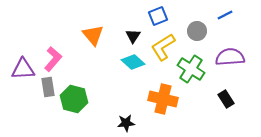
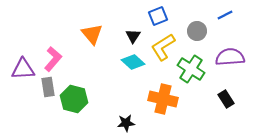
orange triangle: moved 1 px left, 1 px up
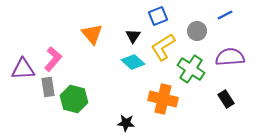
black star: rotated 12 degrees clockwise
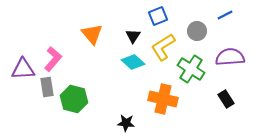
gray rectangle: moved 1 px left
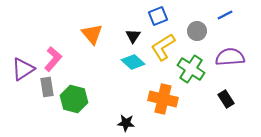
purple triangle: rotated 30 degrees counterclockwise
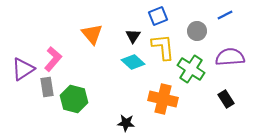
yellow L-shape: rotated 116 degrees clockwise
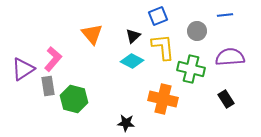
blue line: rotated 21 degrees clockwise
black triangle: rotated 14 degrees clockwise
cyan diamond: moved 1 px left, 1 px up; rotated 15 degrees counterclockwise
green cross: rotated 20 degrees counterclockwise
gray rectangle: moved 1 px right, 1 px up
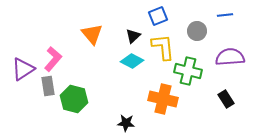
green cross: moved 3 px left, 2 px down
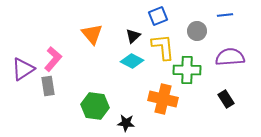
green cross: moved 1 px left, 1 px up; rotated 12 degrees counterclockwise
green hexagon: moved 21 px right, 7 px down; rotated 8 degrees counterclockwise
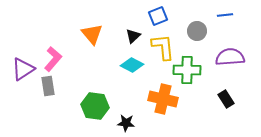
cyan diamond: moved 4 px down
